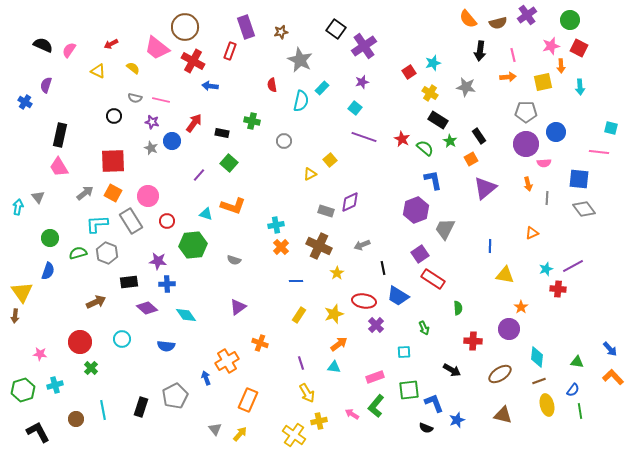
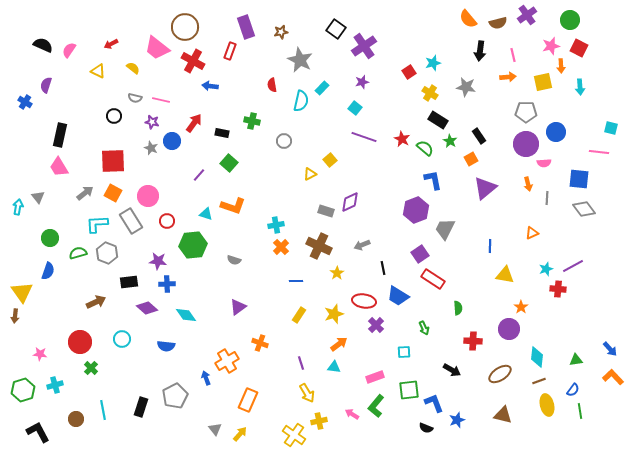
green triangle at (577, 362): moved 1 px left, 2 px up; rotated 16 degrees counterclockwise
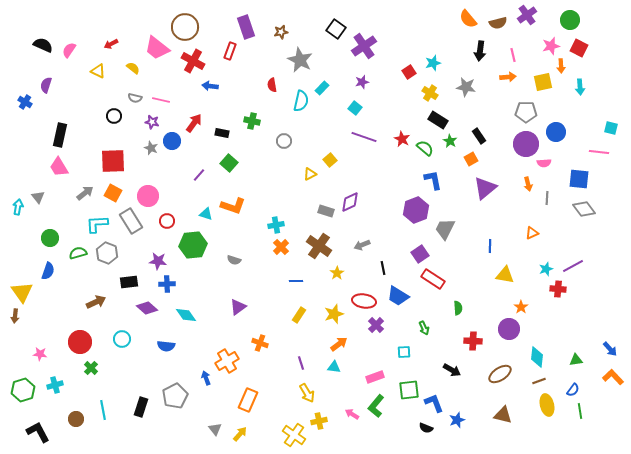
brown cross at (319, 246): rotated 10 degrees clockwise
